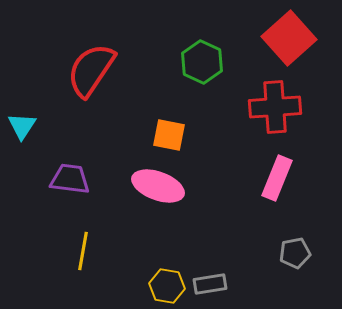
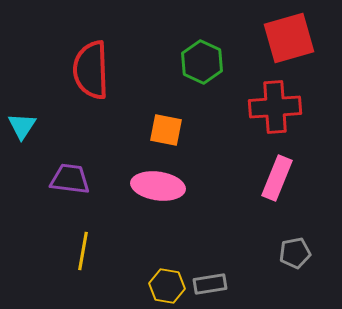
red square: rotated 26 degrees clockwise
red semicircle: rotated 36 degrees counterclockwise
orange square: moved 3 px left, 5 px up
pink ellipse: rotated 12 degrees counterclockwise
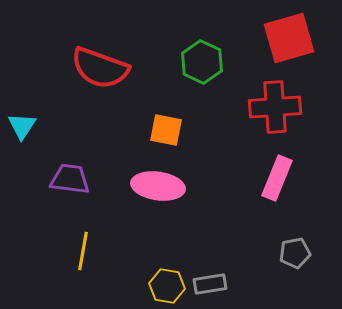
red semicircle: moved 9 px right, 2 px up; rotated 68 degrees counterclockwise
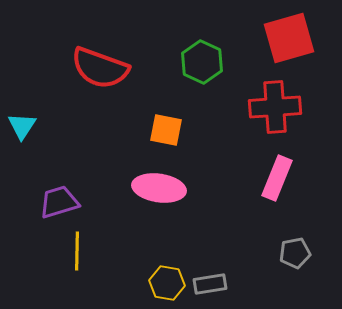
purple trapezoid: moved 11 px left, 23 px down; rotated 24 degrees counterclockwise
pink ellipse: moved 1 px right, 2 px down
yellow line: moved 6 px left; rotated 9 degrees counterclockwise
yellow hexagon: moved 3 px up
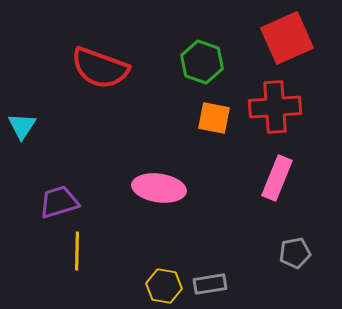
red square: moved 2 px left; rotated 8 degrees counterclockwise
green hexagon: rotated 6 degrees counterclockwise
orange square: moved 48 px right, 12 px up
yellow hexagon: moved 3 px left, 3 px down
